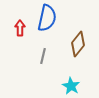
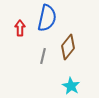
brown diamond: moved 10 px left, 3 px down
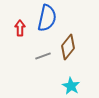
gray line: rotated 56 degrees clockwise
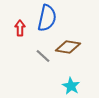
brown diamond: rotated 60 degrees clockwise
gray line: rotated 63 degrees clockwise
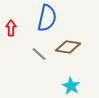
red arrow: moved 9 px left
gray line: moved 4 px left, 2 px up
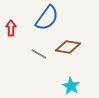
blue semicircle: rotated 24 degrees clockwise
gray line: rotated 14 degrees counterclockwise
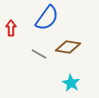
cyan star: moved 3 px up
